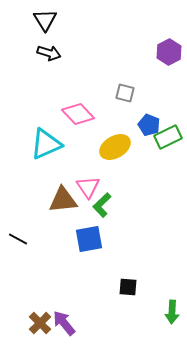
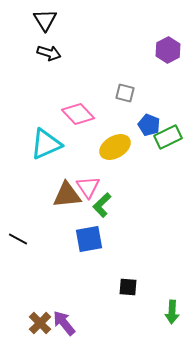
purple hexagon: moved 1 px left, 2 px up
brown triangle: moved 4 px right, 5 px up
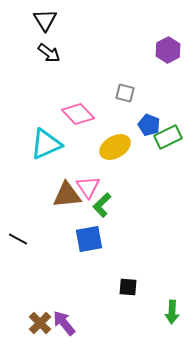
black arrow: rotated 20 degrees clockwise
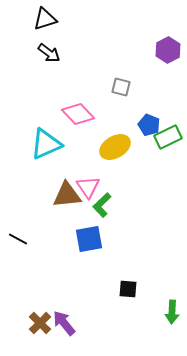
black triangle: moved 1 px up; rotated 45 degrees clockwise
gray square: moved 4 px left, 6 px up
black square: moved 2 px down
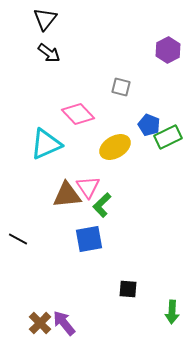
black triangle: rotated 35 degrees counterclockwise
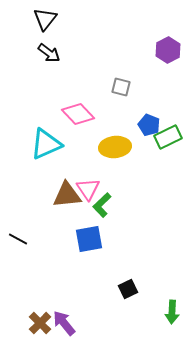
yellow ellipse: rotated 24 degrees clockwise
pink triangle: moved 2 px down
black square: rotated 30 degrees counterclockwise
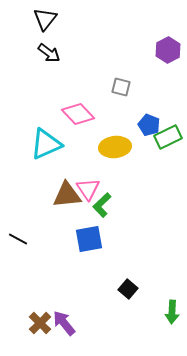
black square: rotated 24 degrees counterclockwise
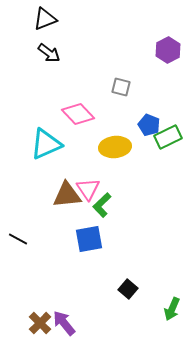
black triangle: rotated 30 degrees clockwise
green arrow: moved 3 px up; rotated 20 degrees clockwise
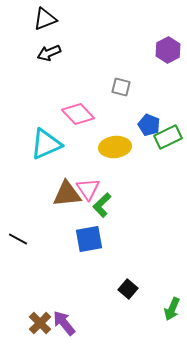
black arrow: rotated 120 degrees clockwise
brown triangle: moved 1 px up
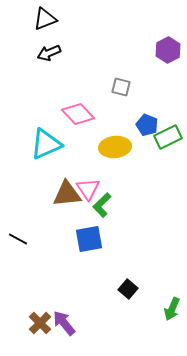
blue pentagon: moved 2 px left
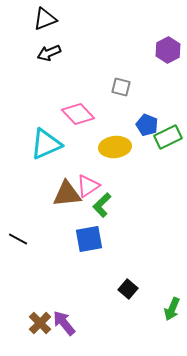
pink triangle: moved 3 px up; rotated 30 degrees clockwise
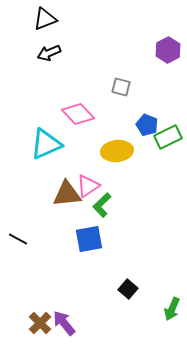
yellow ellipse: moved 2 px right, 4 px down
